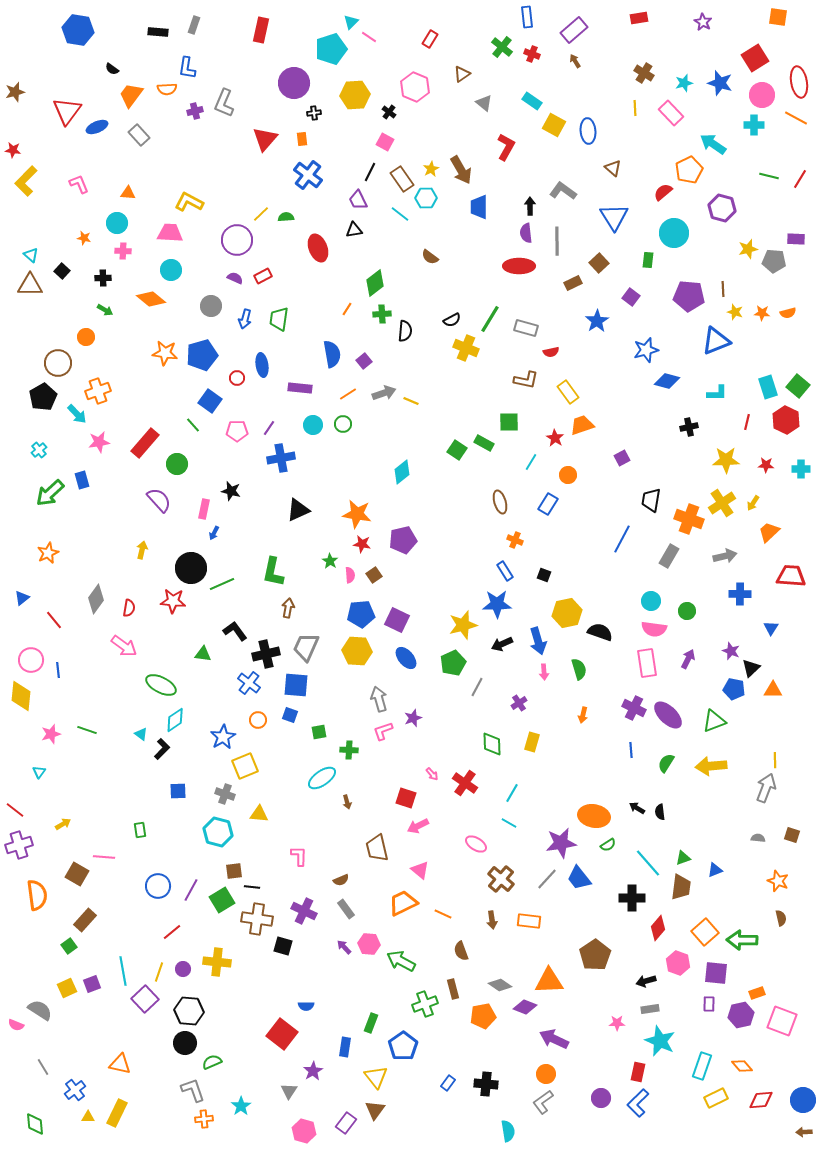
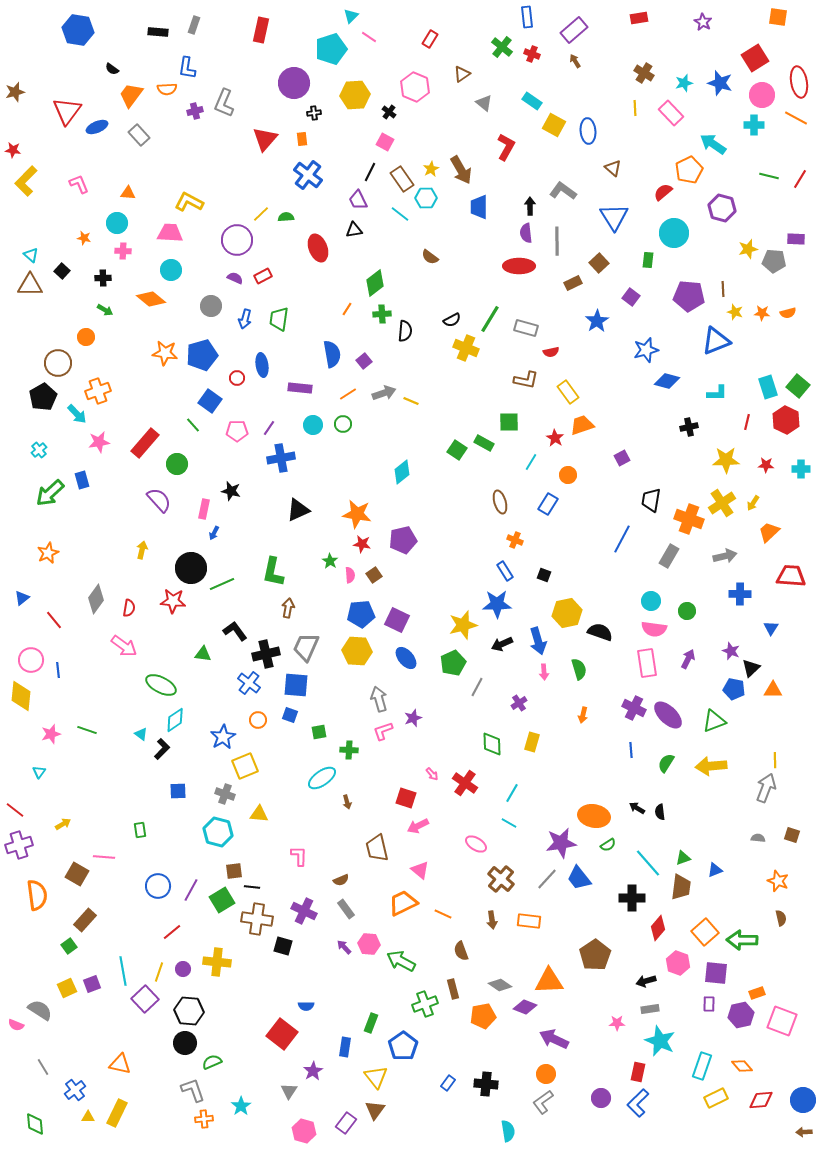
cyan triangle at (351, 22): moved 6 px up
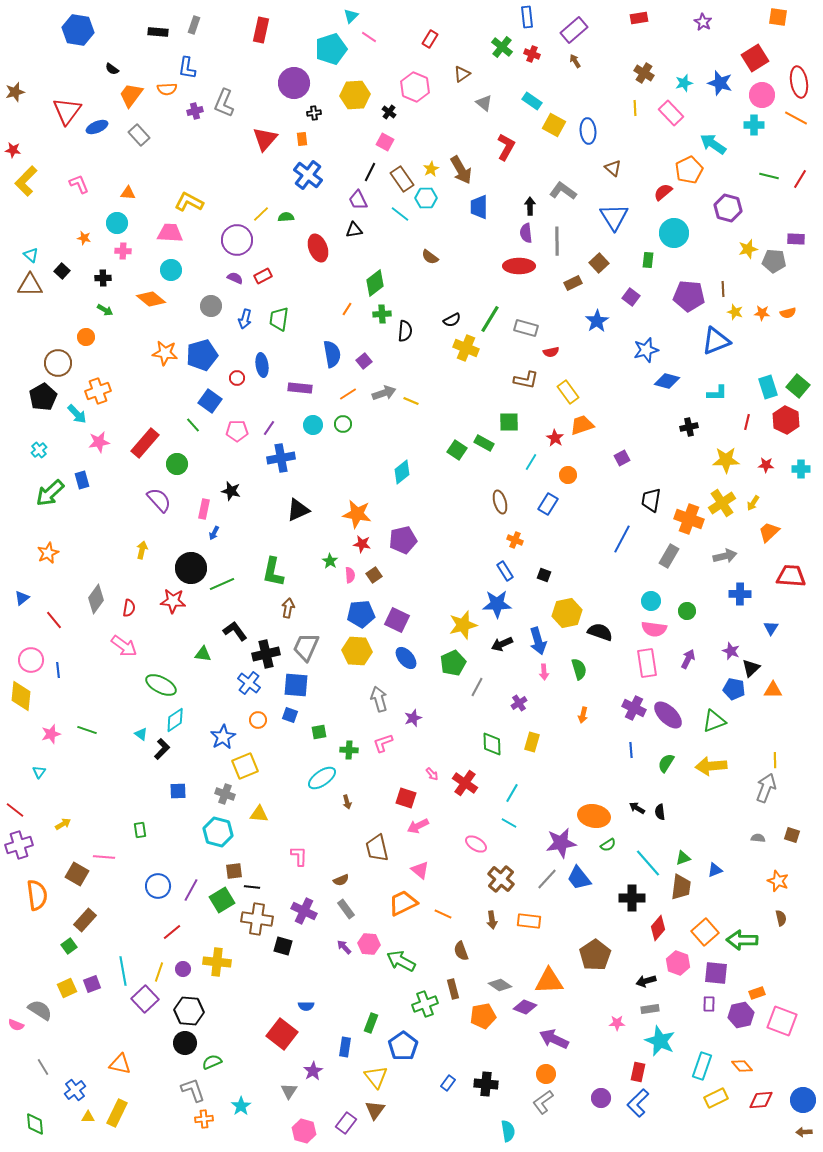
purple hexagon at (722, 208): moved 6 px right
pink L-shape at (383, 731): moved 12 px down
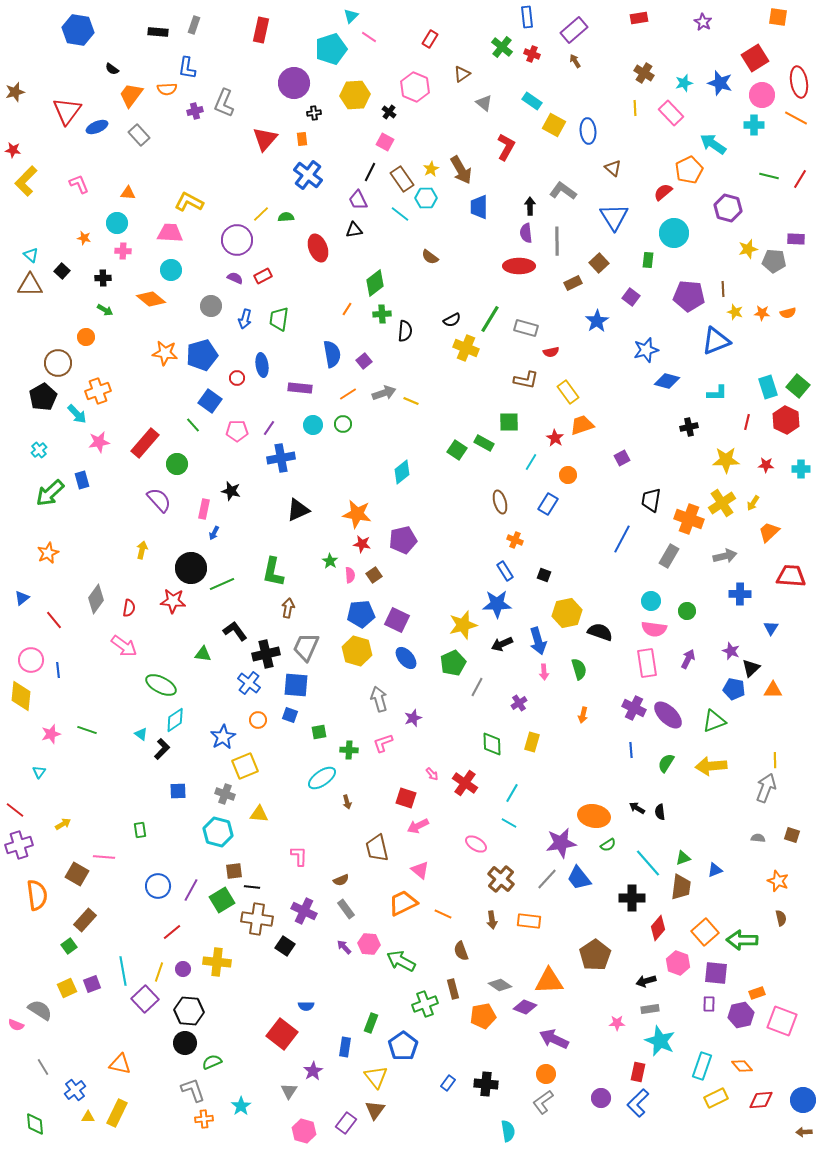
yellow hexagon at (357, 651): rotated 12 degrees clockwise
black square at (283, 946): moved 2 px right; rotated 18 degrees clockwise
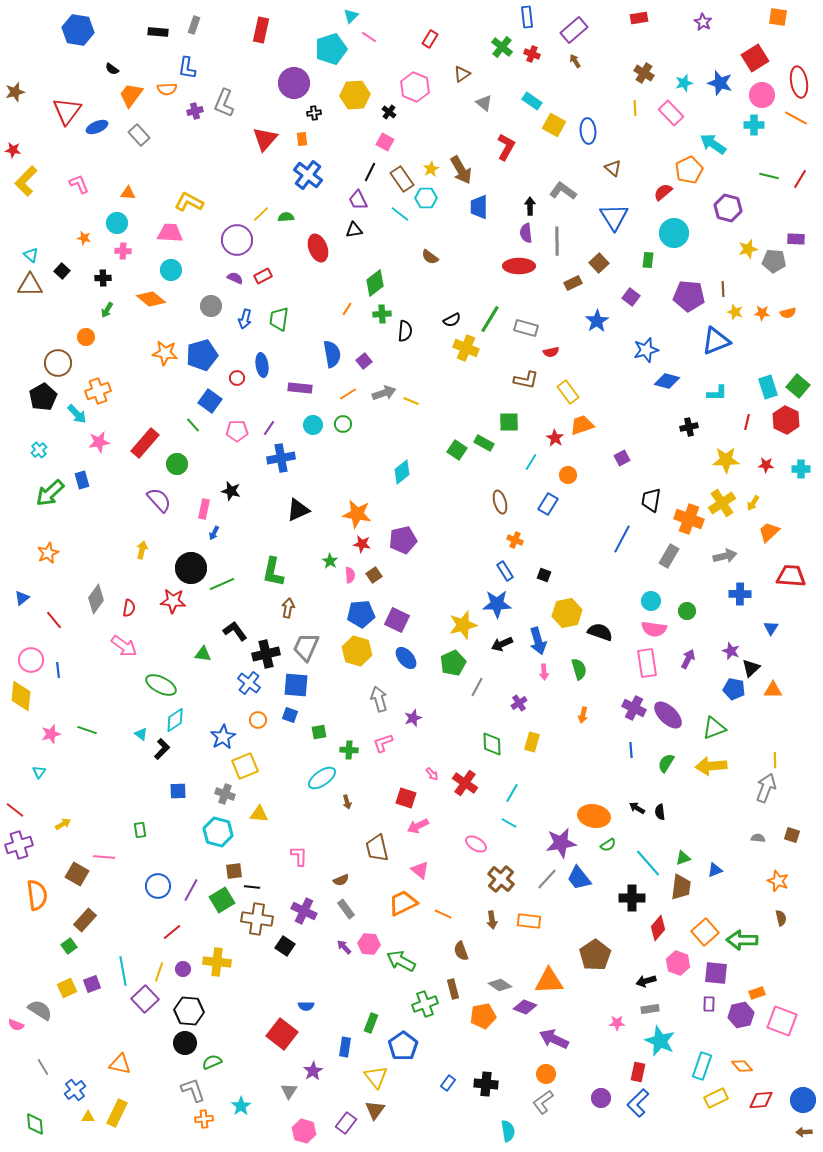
green arrow at (105, 310): moved 2 px right; rotated 91 degrees clockwise
green triangle at (714, 721): moved 7 px down
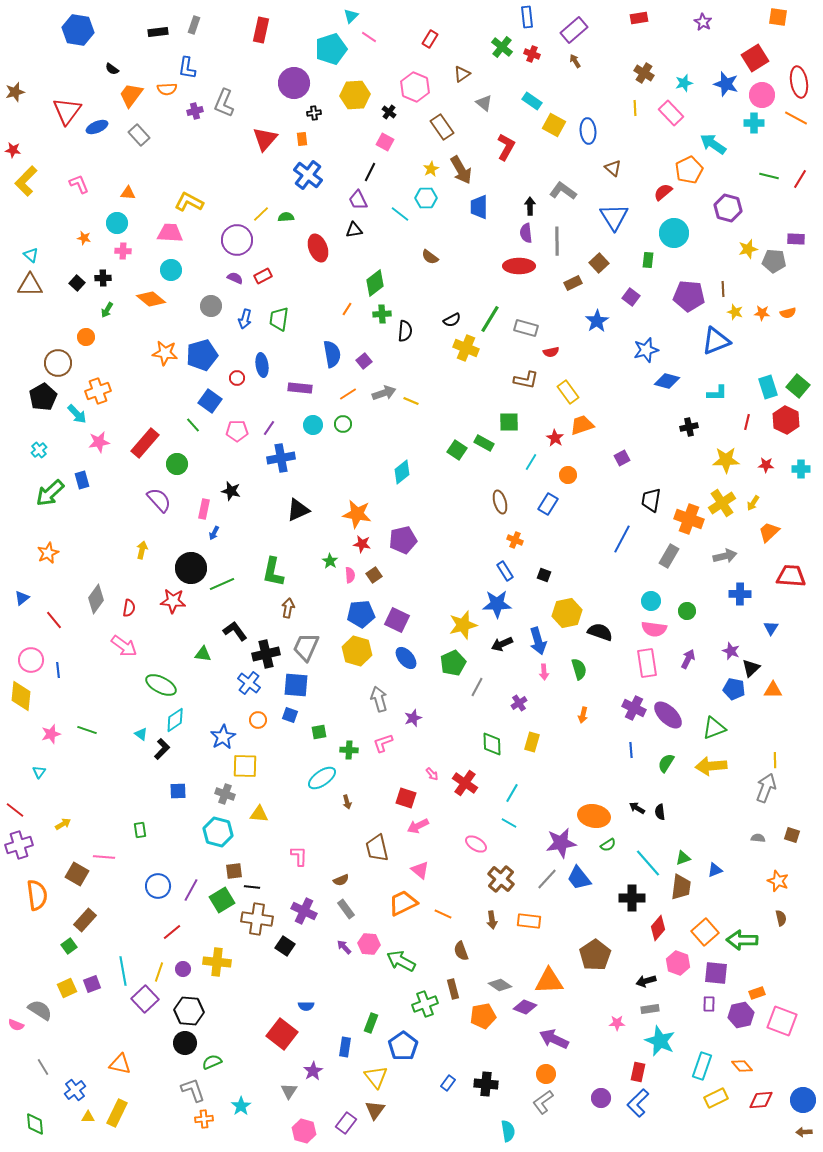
black rectangle at (158, 32): rotated 12 degrees counterclockwise
blue star at (720, 83): moved 6 px right, 1 px down
cyan cross at (754, 125): moved 2 px up
brown rectangle at (402, 179): moved 40 px right, 52 px up
black square at (62, 271): moved 15 px right, 12 px down
yellow square at (245, 766): rotated 24 degrees clockwise
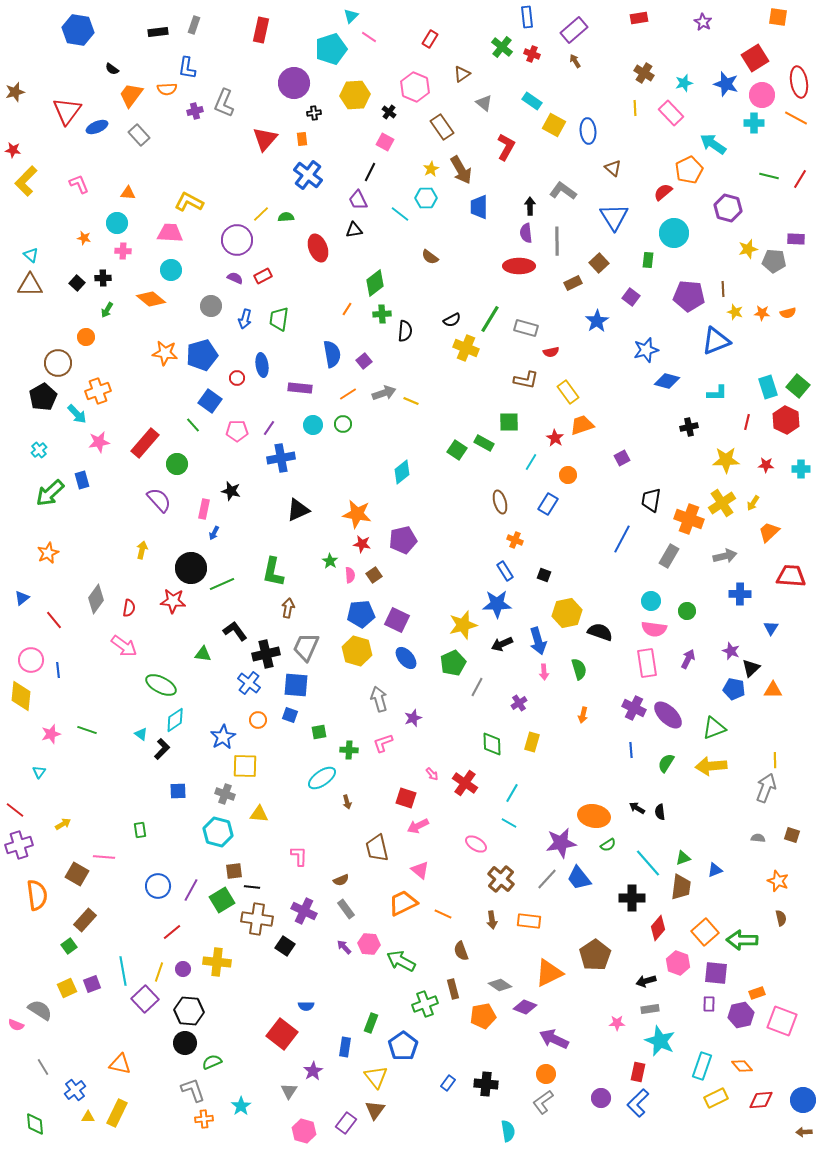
orange triangle at (549, 981): moved 8 px up; rotated 24 degrees counterclockwise
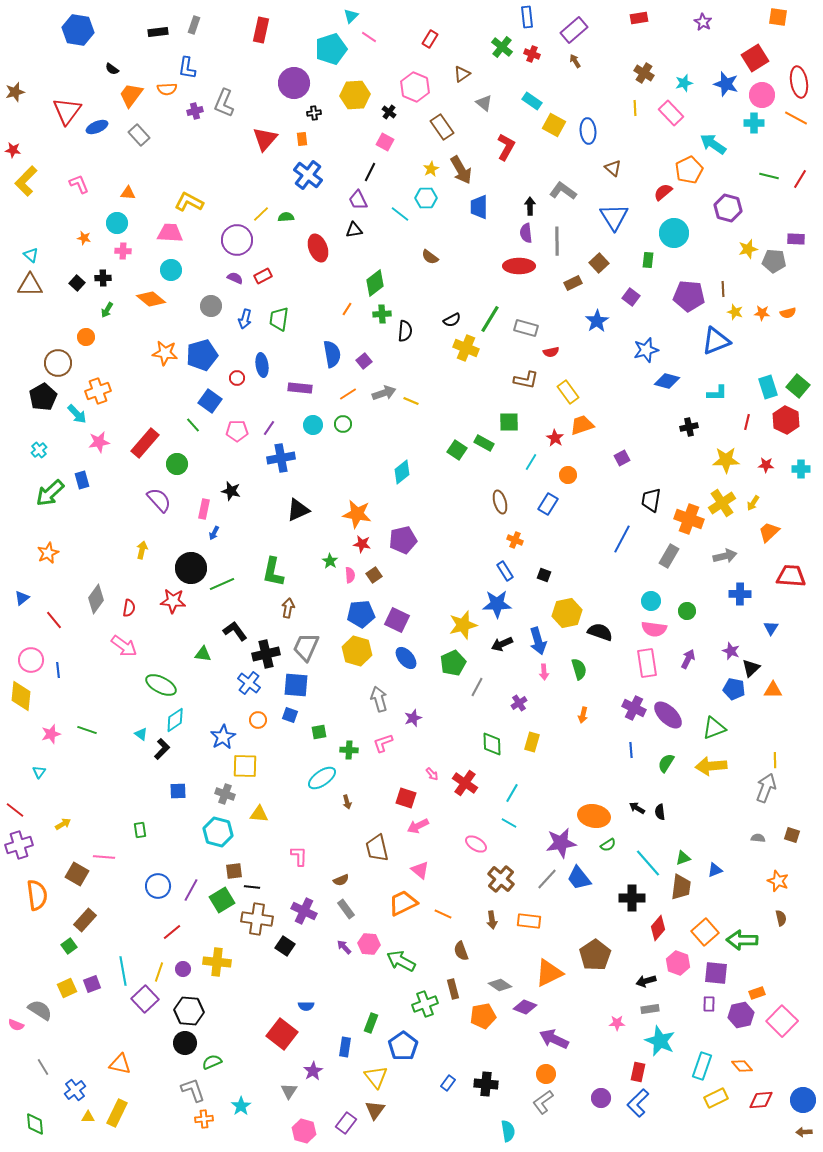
pink square at (782, 1021): rotated 24 degrees clockwise
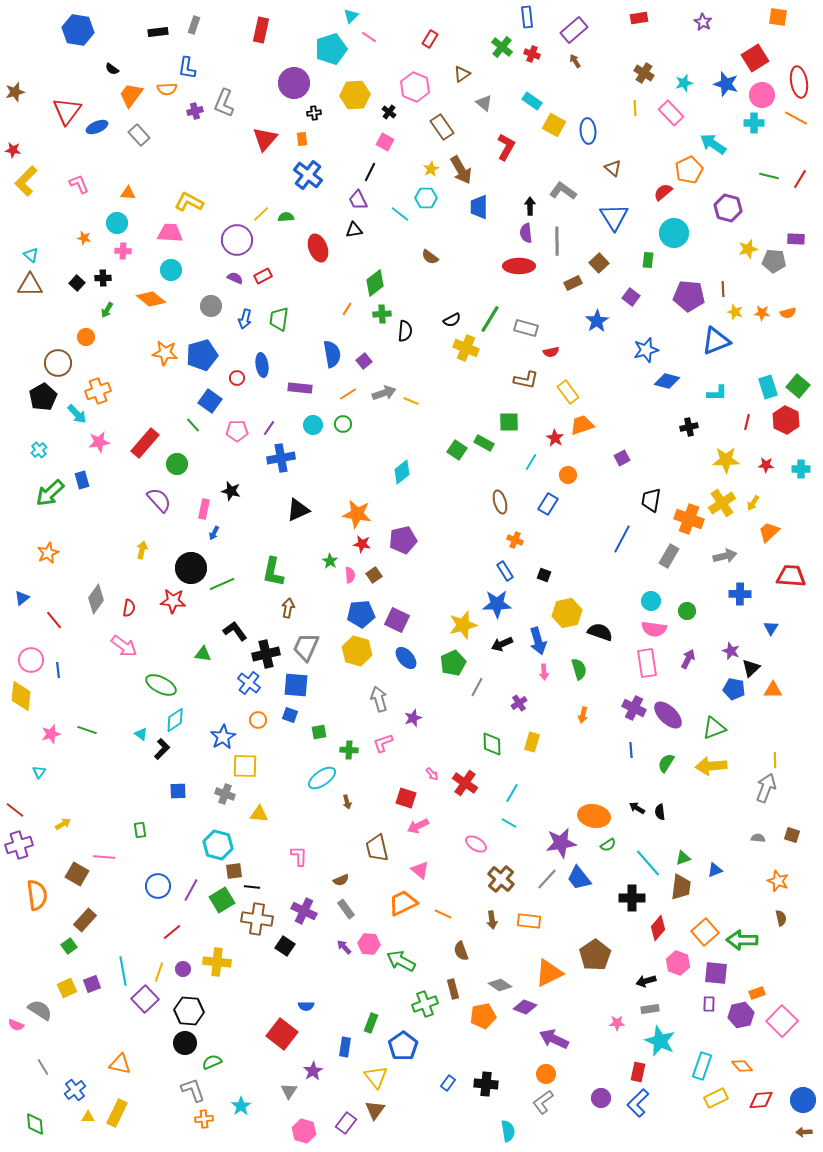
cyan hexagon at (218, 832): moved 13 px down
